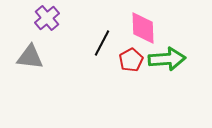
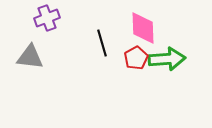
purple cross: rotated 20 degrees clockwise
black line: rotated 44 degrees counterclockwise
red pentagon: moved 5 px right, 2 px up
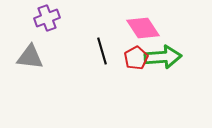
pink diamond: rotated 32 degrees counterclockwise
black line: moved 8 px down
green arrow: moved 4 px left, 2 px up
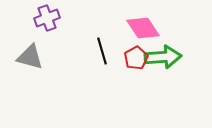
gray triangle: rotated 8 degrees clockwise
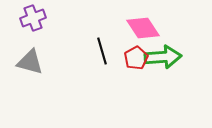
purple cross: moved 14 px left
gray triangle: moved 5 px down
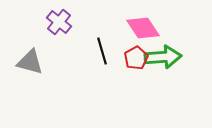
purple cross: moved 26 px right, 4 px down; rotated 30 degrees counterclockwise
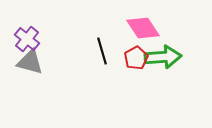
purple cross: moved 32 px left, 17 px down
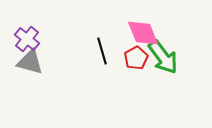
pink diamond: moved 5 px down; rotated 12 degrees clockwise
green arrow: rotated 57 degrees clockwise
